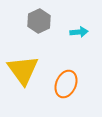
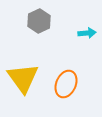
cyan arrow: moved 8 px right, 1 px down
yellow triangle: moved 8 px down
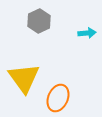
yellow triangle: moved 1 px right
orange ellipse: moved 8 px left, 14 px down
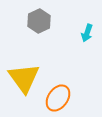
cyan arrow: rotated 114 degrees clockwise
orange ellipse: rotated 12 degrees clockwise
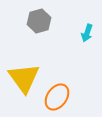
gray hexagon: rotated 10 degrees clockwise
orange ellipse: moved 1 px left, 1 px up
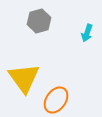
orange ellipse: moved 1 px left, 3 px down
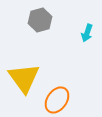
gray hexagon: moved 1 px right, 1 px up
orange ellipse: moved 1 px right
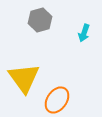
cyan arrow: moved 3 px left
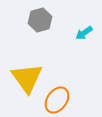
cyan arrow: rotated 36 degrees clockwise
yellow triangle: moved 3 px right
